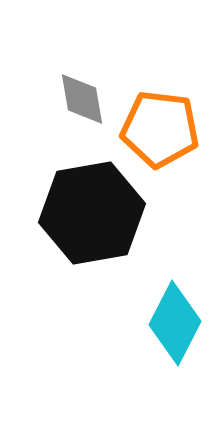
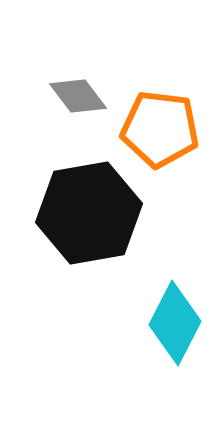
gray diamond: moved 4 px left, 3 px up; rotated 28 degrees counterclockwise
black hexagon: moved 3 px left
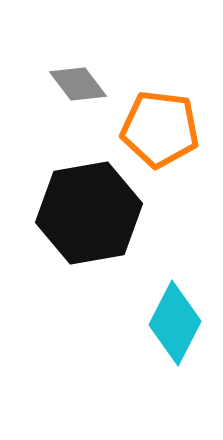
gray diamond: moved 12 px up
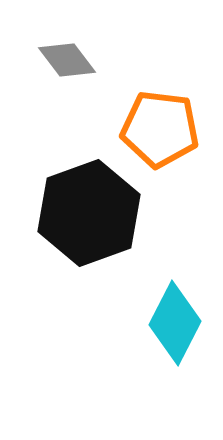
gray diamond: moved 11 px left, 24 px up
black hexagon: rotated 10 degrees counterclockwise
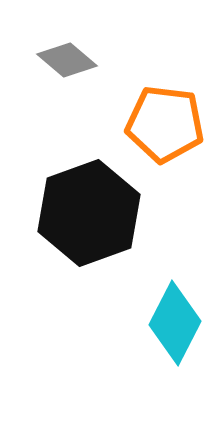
gray diamond: rotated 12 degrees counterclockwise
orange pentagon: moved 5 px right, 5 px up
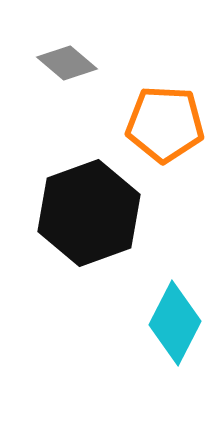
gray diamond: moved 3 px down
orange pentagon: rotated 4 degrees counterclockwise
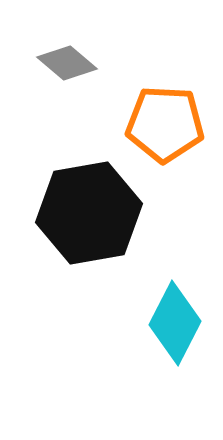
black hexagon: rotated 10 degrees clockwise
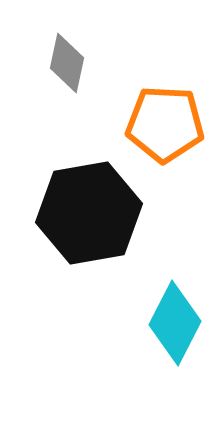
gray diamond: rotated 62 degrees clockwise
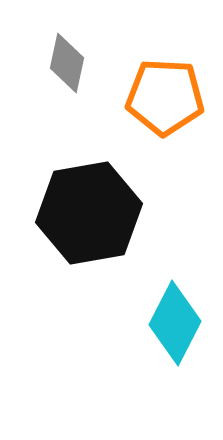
orange pentagon: moved 27 px up
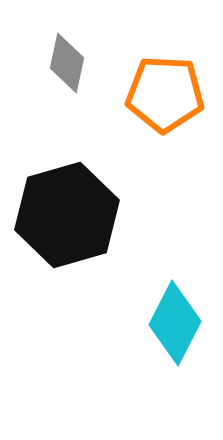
orange pentagon: moved 3 px up
black hexagon: moved 22 px left, 2 px down; rotated 6 degrees counterclockwise
